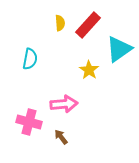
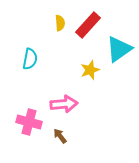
yellow star: moved 1 px right; rotated 18 degrees clockwise
brown arrow: moved 1 px left, 1 px up
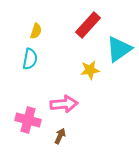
yellow semicircle: moved 24 px left, 8 px down; rotated 21 degrees clockwise
yellow star: rotated 12 degrees clockwise
pink cross: moved 1 px left, 2 px up
brown arrow: rotated 63 degrees clockwise
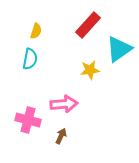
brown arrow: moved 1 px right
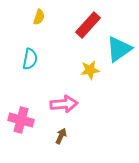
yellow semicircle: moved 3 px right, 14 px up
pink cross: moved 7 px left
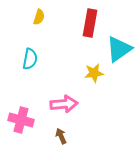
red rectangle: moved 2 px right, 2 px up; rotated 32 degrees counterclockwise
yellow star: moved 4 px right, 3 px down
brown arrow: rotated 49 degrees counterclockwise
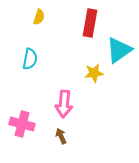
cyan triangle: moved 1 px down
pink arrow: rotated 100 degrees clockwise
pink cross: moved 1 px right, 4 px down
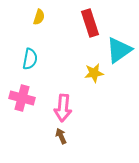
red rectangle: rotated 28 degrees counterclockwise
pink arrow: moved 1 px left, 4 px down
pink cross: moved 26 px up
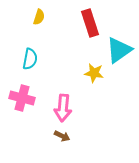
yellow star: rotated 18 degrees clockwise
brown arrow: moved 1 px right; rotated 140 degrees clockwise
